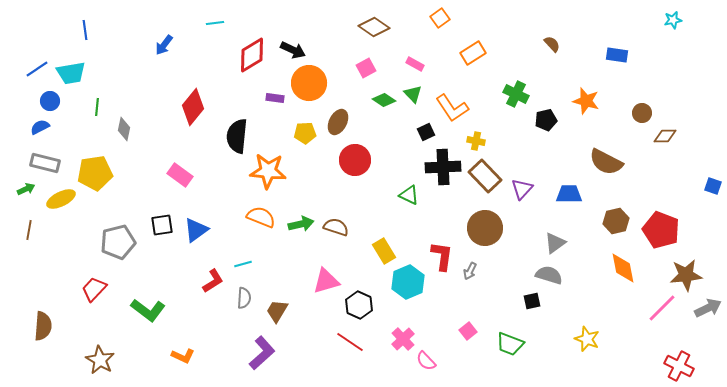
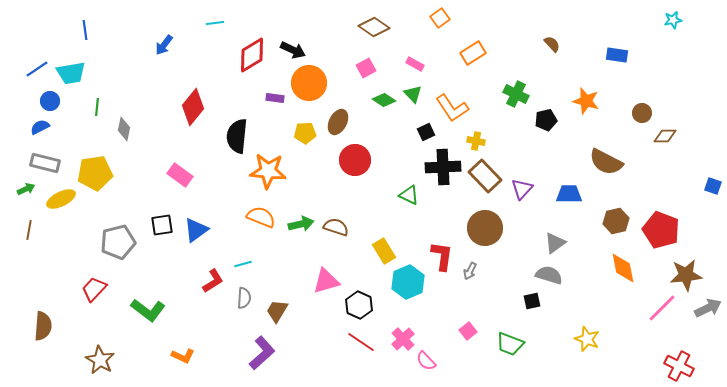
red line at (350, 342): moved 11 px right
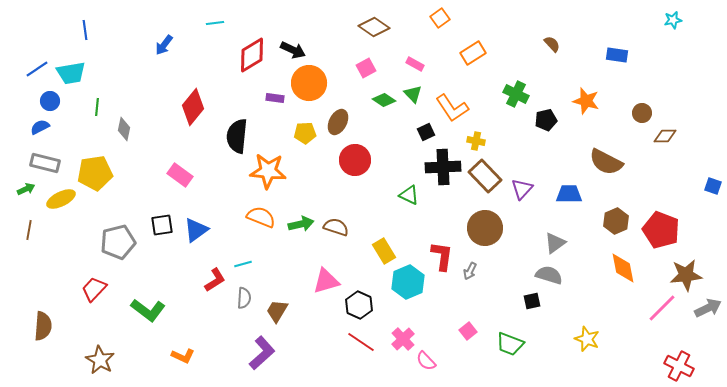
brown hexagon at (616, 221): rotated 10 degrees counterclockwise
red L-shape at (213, 281): moved 2 px right, 1 px up
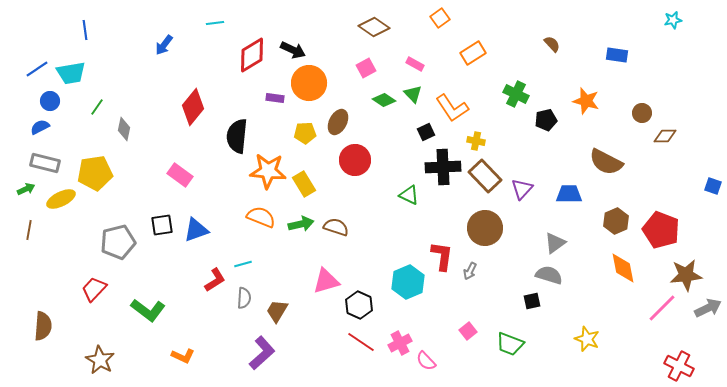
green line at (97, 107): rotated 30 degrees clockwise
blue triangle at (196, 230): rotated 16 degrees clockwise
yellow rectangle at (384, 251): moved 80 px left, 67 px up
pink cross at (403, 339): moved 3 px left, 4 px down; rotated 15 degrees clockwise
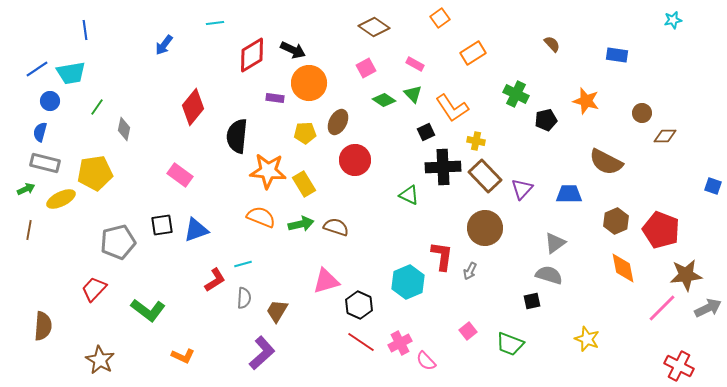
blue semicircle at (40, 127): moved 5 px down; rotated 48 degrees counterclockwise
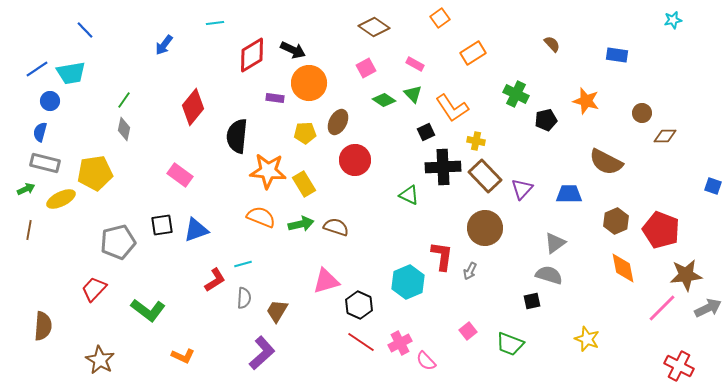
blue line at (85, 30): rotated 36 degrees counterclockwise
green line at (97, 107): moved 27 px right, 7 px up
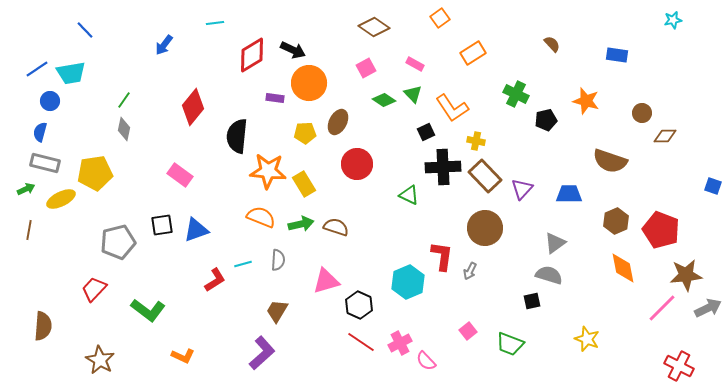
red circle at (355, 160): moved 2 px right, 4 px down
brown semicircle at (606, 162): moved 4 px right, 1 px up; rotated 8 degrees counterclockwise
gray semicircle at (244, 298): moved 34 px right, 38 px up
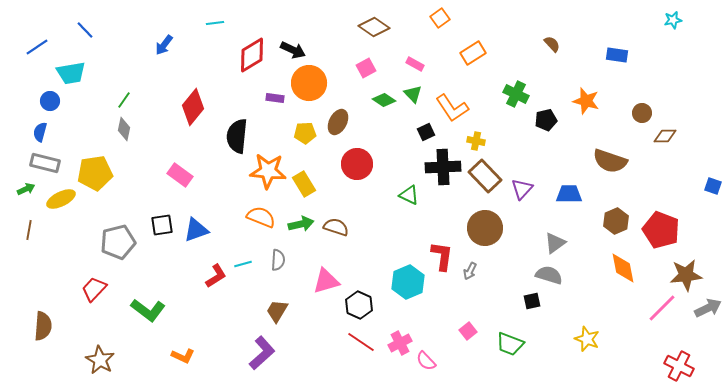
blue line at (37, 69): moved 22 px up
red L-shape at (215, 280): moved 1 px right, 4 px up
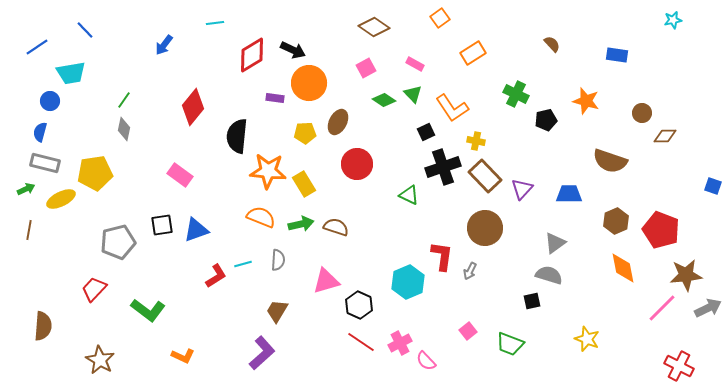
black cross at (443, 167): rotated 16 degrees counterclockwise
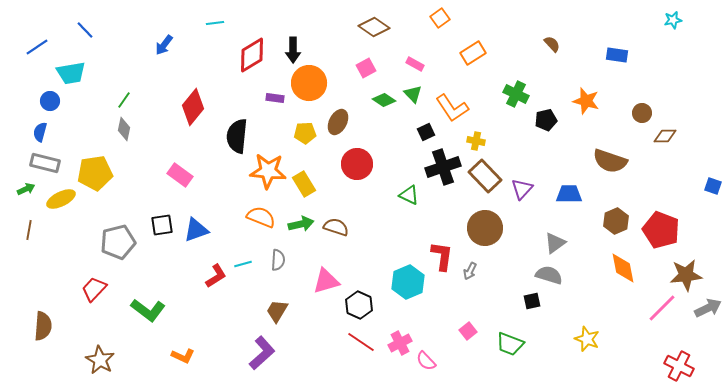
black arrow at (293, 50): rotated 65 degrees clockwise
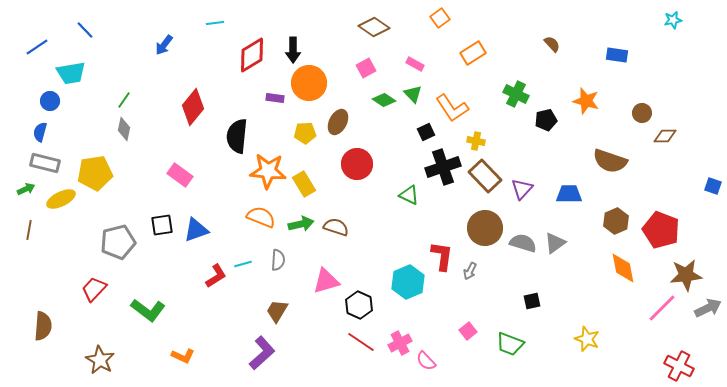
gray semicircle at (549, 275): moved 26 px left, 32 px up
